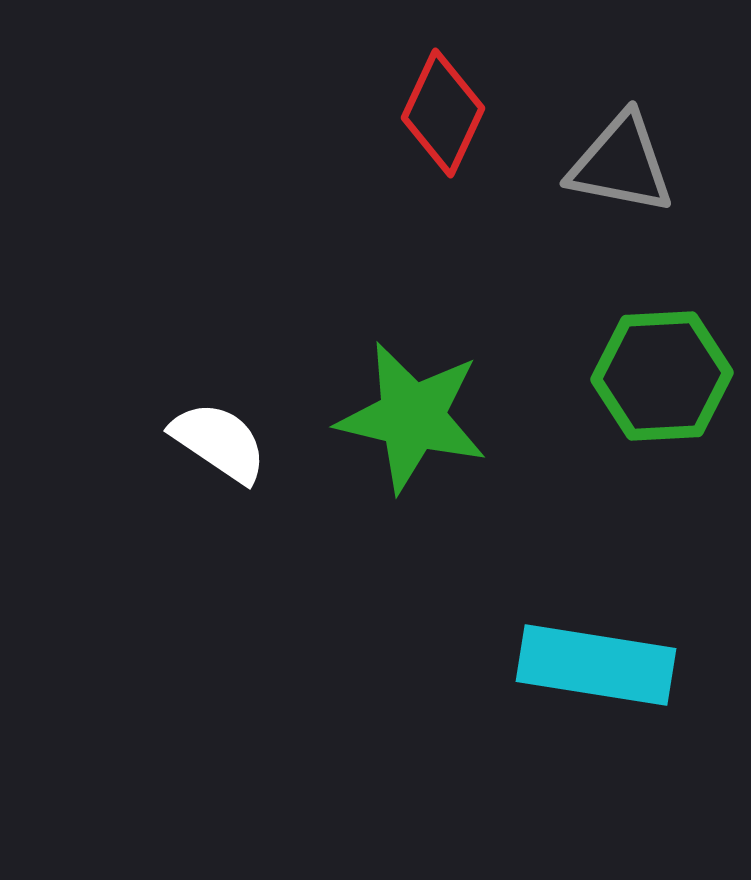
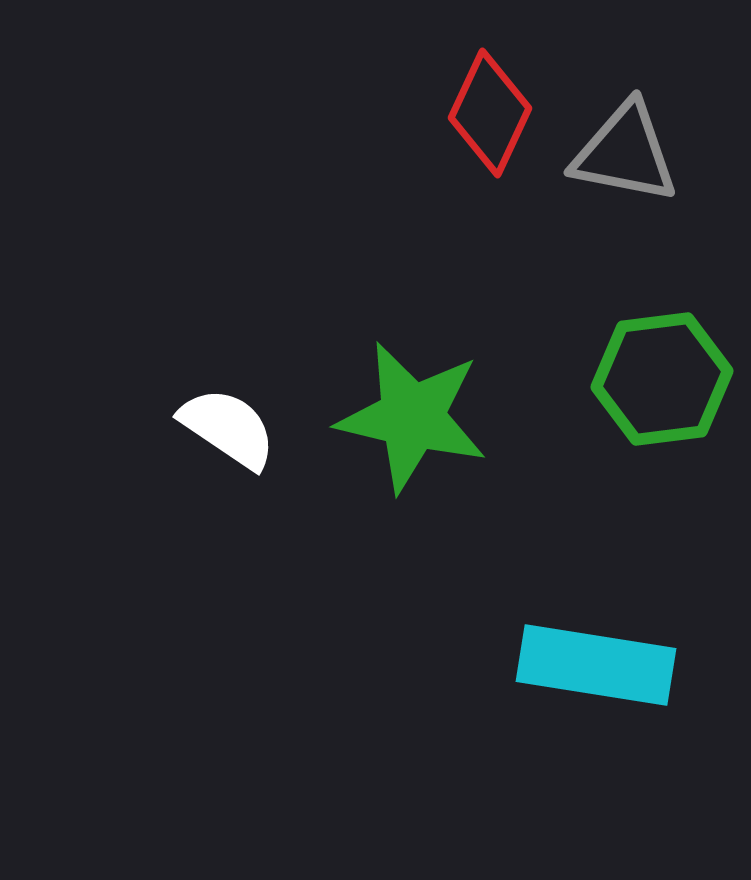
red diamond: moved 47 px right
gray triangle: moved 4 px right, 11 px up
green hexagon: moved 3 px down; rotated 4 degrees counterclockwise
white semicircle: moved 9 px right, 14 px up
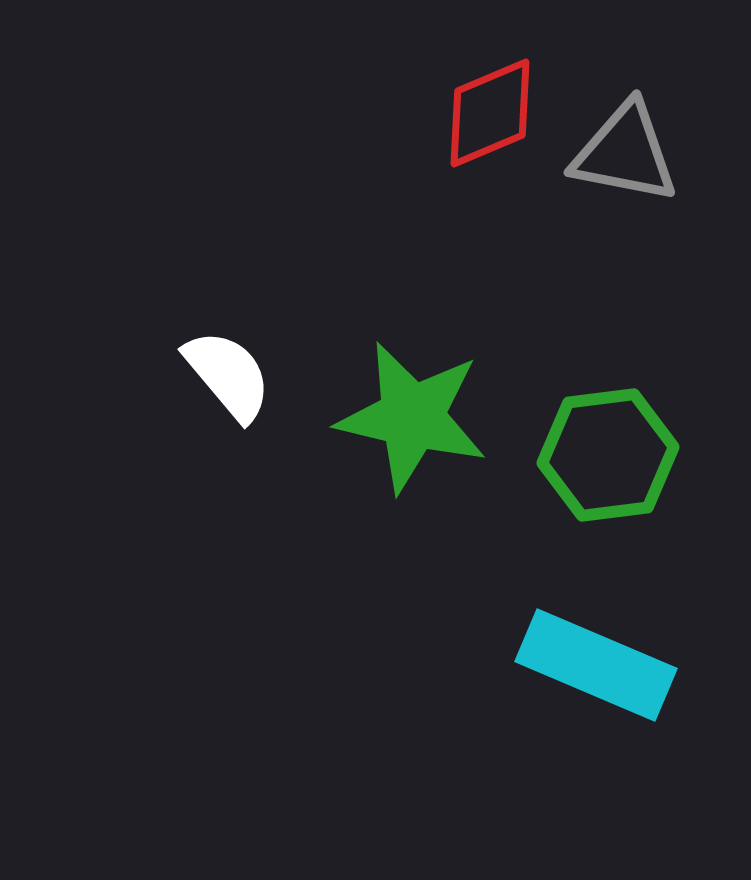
red diamond: rotated 42 degrees clockwise
green hexagon: moved 54 px left, 76 px down
white semicircle: moved 53 px up; rotated 16 degrees clockwise
cyan rectangle: rotated 14 degrees clockwise
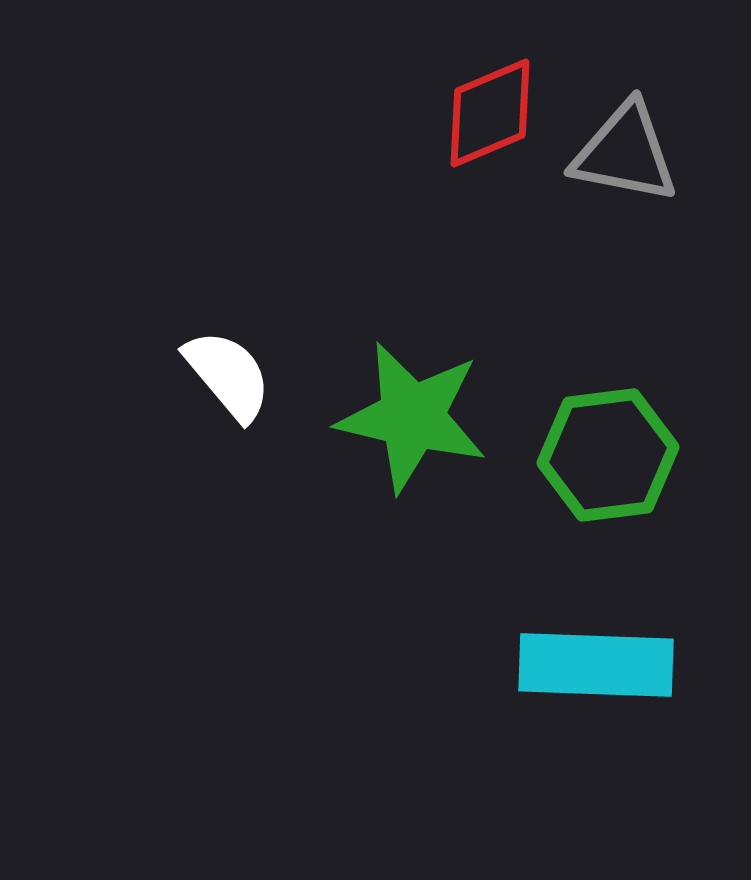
cyan rectangle: rotated 21 degrees counterclockwise
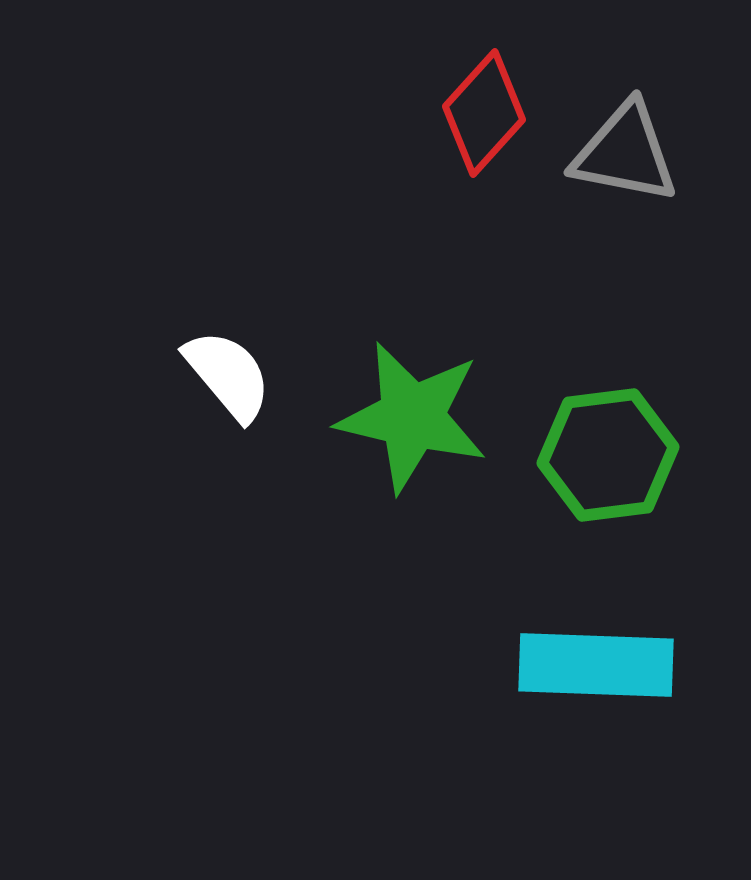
red diamond: moved 6 px left; rotated 25 degrees counterclockwise
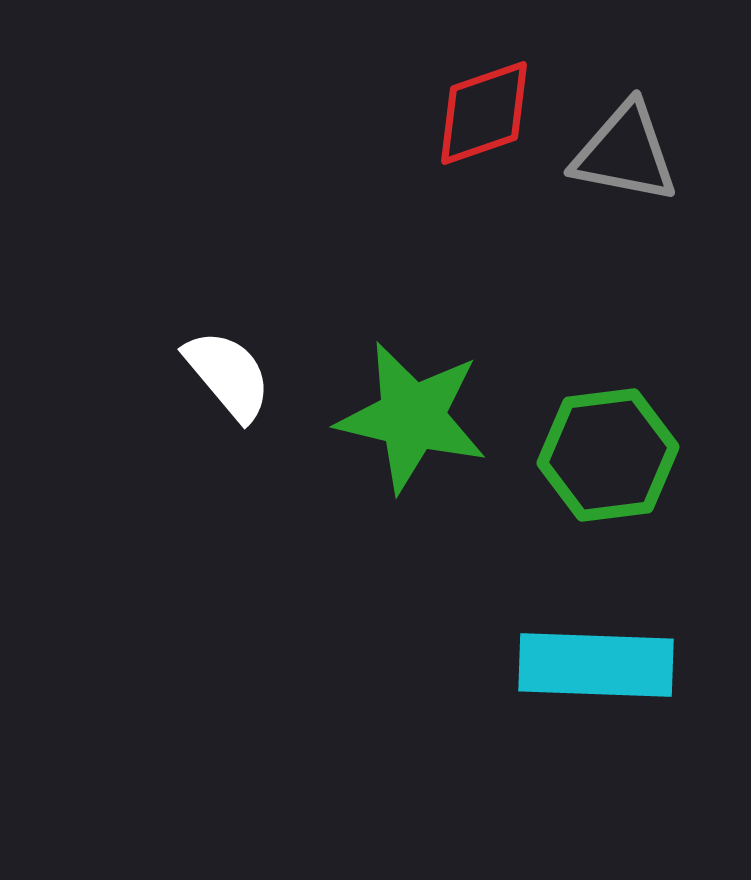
red diamond: rotated 29 degrees clockwise
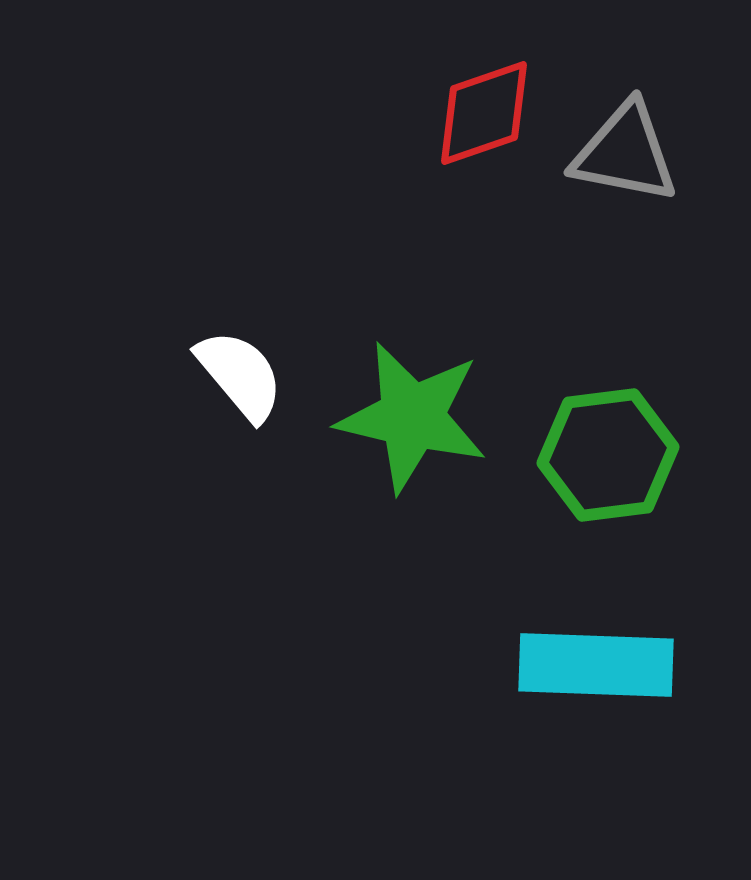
white semicircle: moved 12 px right
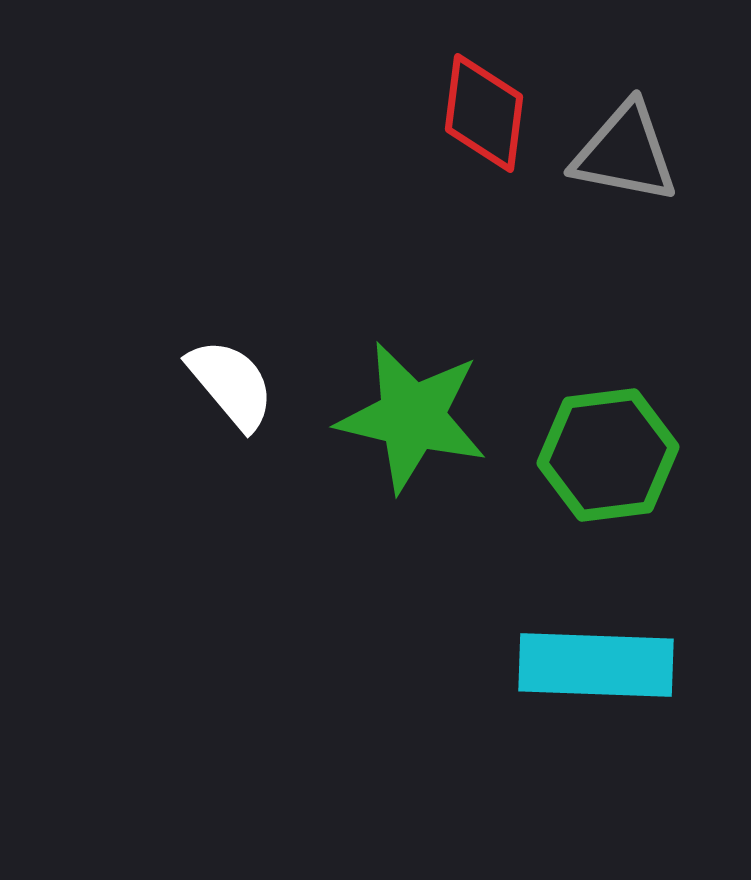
red diamond: rotated 64 degrees counterclockwise
white semicircle: moved 9 px left, 9 px down
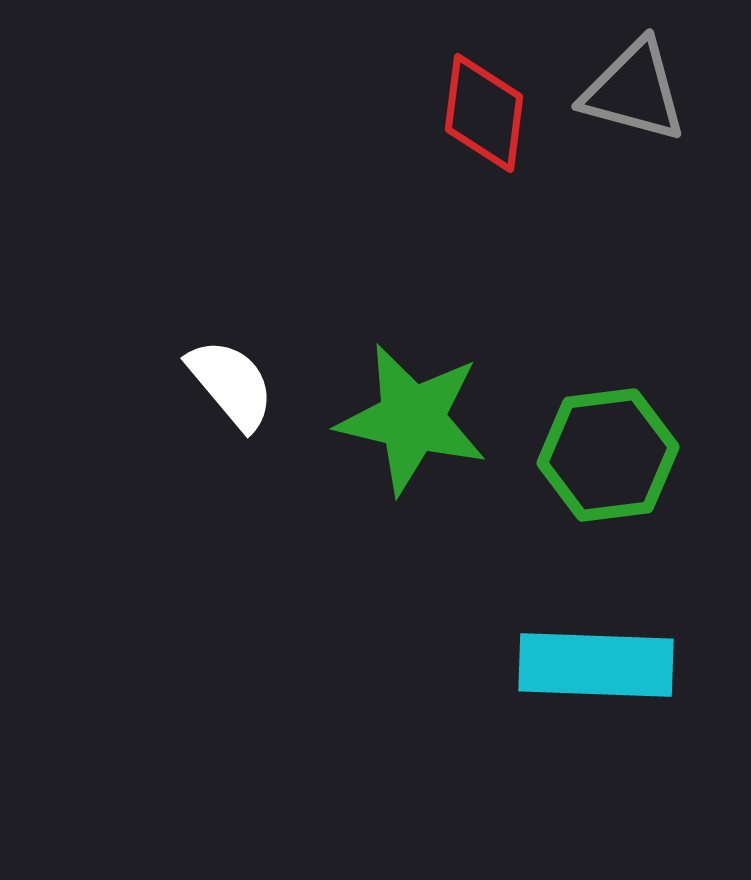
gray triangle: moved 9 px right, 62 px up; rotated 4 degrees clockwise
green star: moved 2 px down
